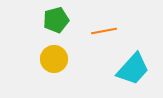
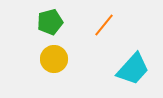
green pentagon: moved 6 px left, 2 px down
orange line: moved 6 px up; rotated 40 degrees counterclockwise
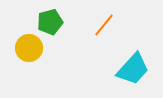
yellow circle: moved 25 px left, 11 px up
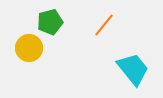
cyan trapezoid: rotated 81 degrees counterclockwise
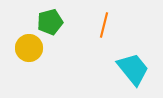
orange line: rotated 25 degrees counterclockwise
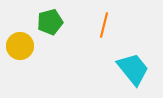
yellow circle: moved 9 px left, 2 px up
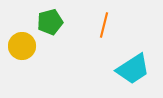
yellow circle: moved 2 px right
cyan trapezoid: rotated 96 degrees clockwise
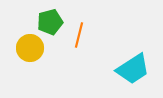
orange line: moved 25 px left, 10 px down
yellow circle: moved 8 px right, 2 px down
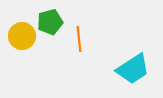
orange line: moved 4 px down; rotated 20 degrees counterclockwise
yellow circle: moved 8 px left, 12 px up
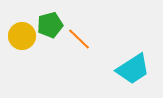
green pentagon: moved 3 px down
orange line: rotated 40 degrees counterclockwise
